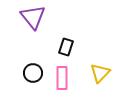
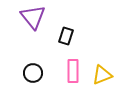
black rectangle: moved 11 px up
yellow triangle: moved 2 px right, 2 px down; rotated 25 degrees clockwise
pink rectangle: moved 11 px right, 7 px up
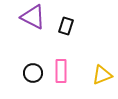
purple triangle: rotated 24 degrees counterclockwise
black rectangle: moved 10 px up
pink rectangle: moved 12 px left
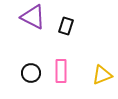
black circle: moved 2 px left
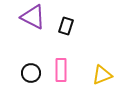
pink rectangle: moved 1 px up
